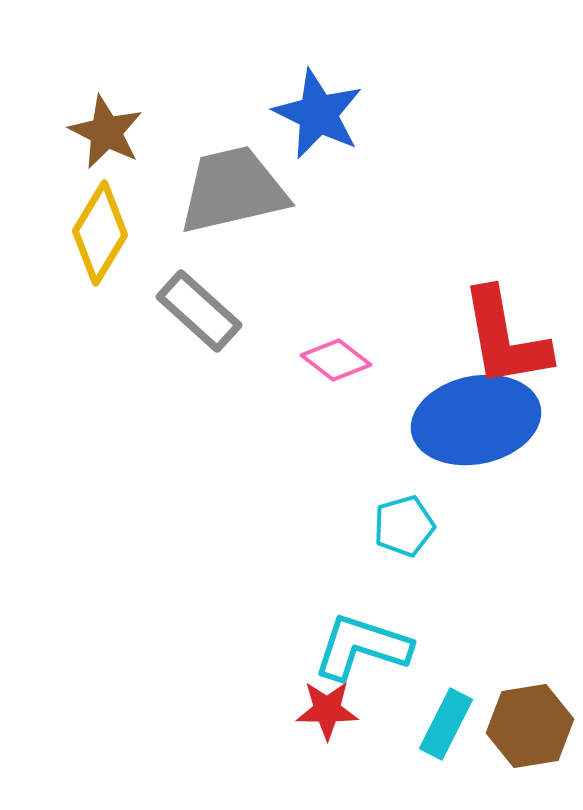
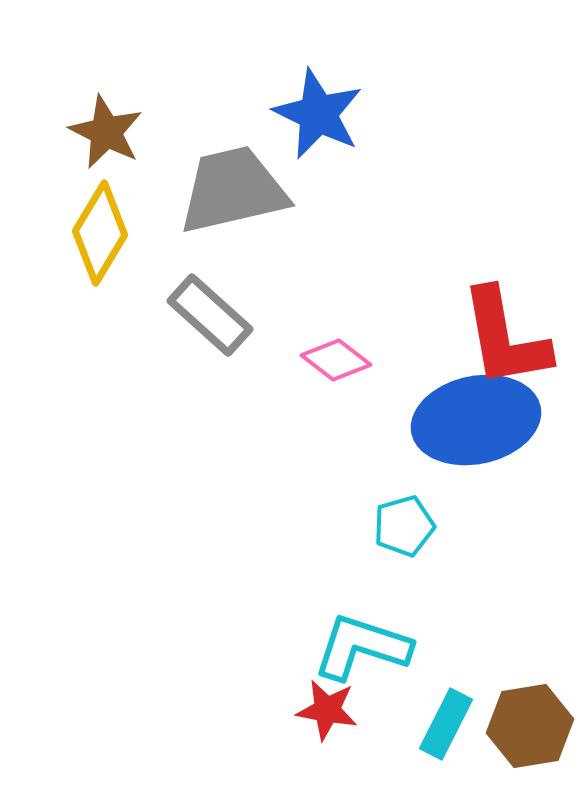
gray rectangle: moved 11 px right, 4 px down
red star: rotated 10 degrees clockwise
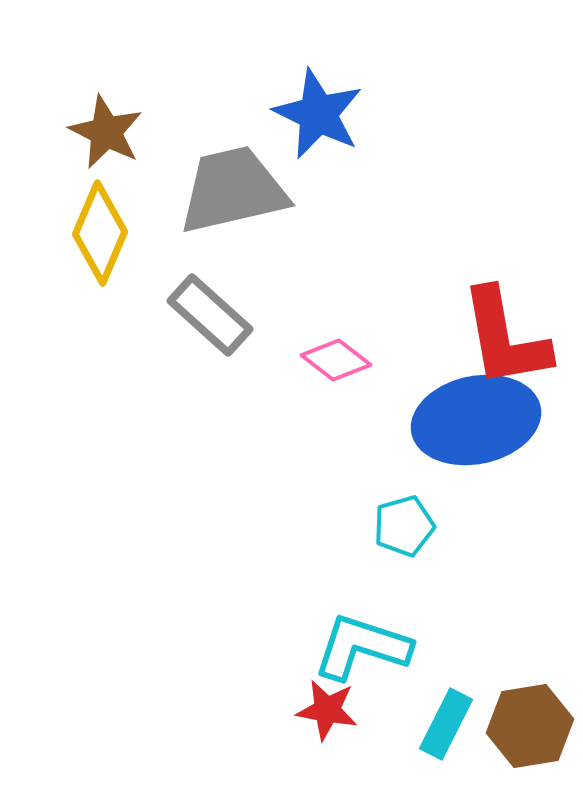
yellow diamond: rotated 8 degrees counterclockwise
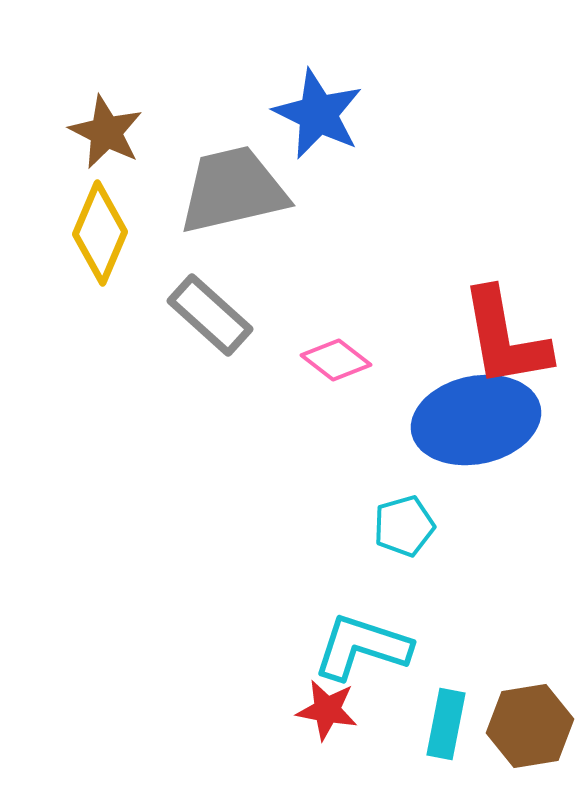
cyan rectangle: rotated 16 degrees counterclockwise
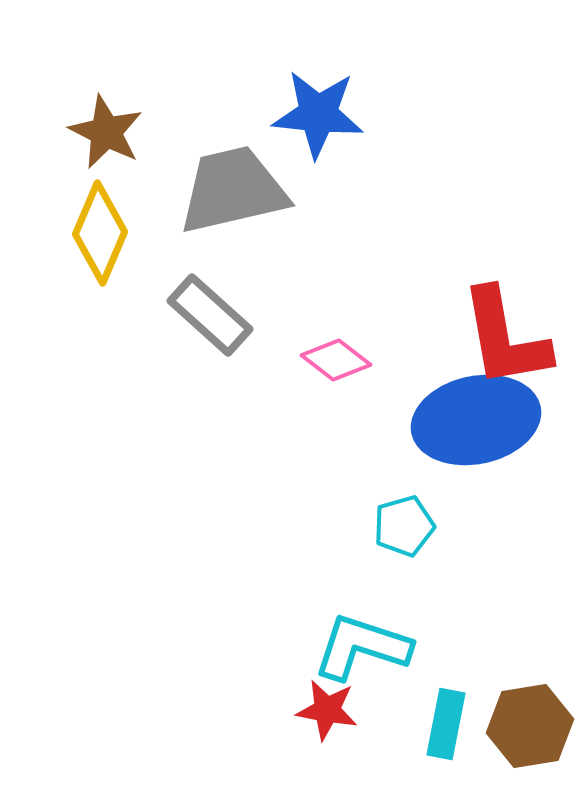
blue star: rotated 20 degrees counterclockwise
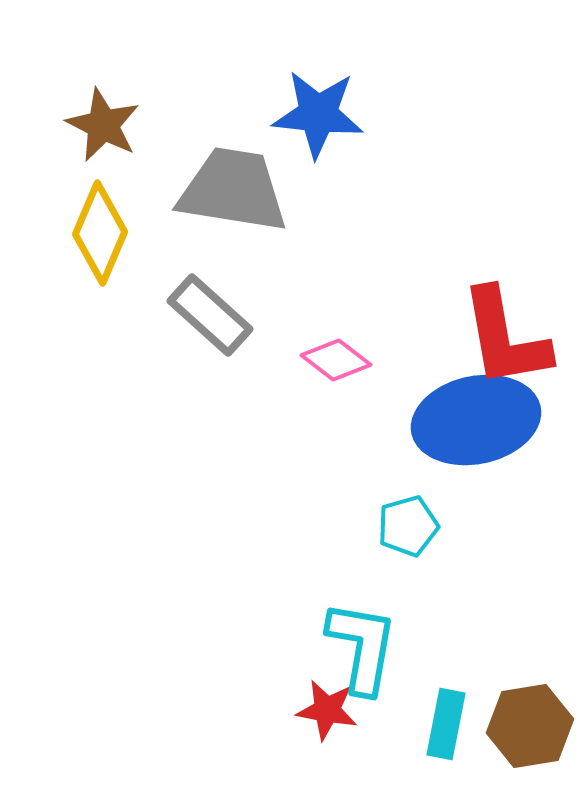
brown star: moved 3 px left, 7 px up
gray trapezoid: rotated 22 degrees clockwise
cyan pentagon: moved 4 px right
cyan L-shape: rotated 82 degrees clockwise
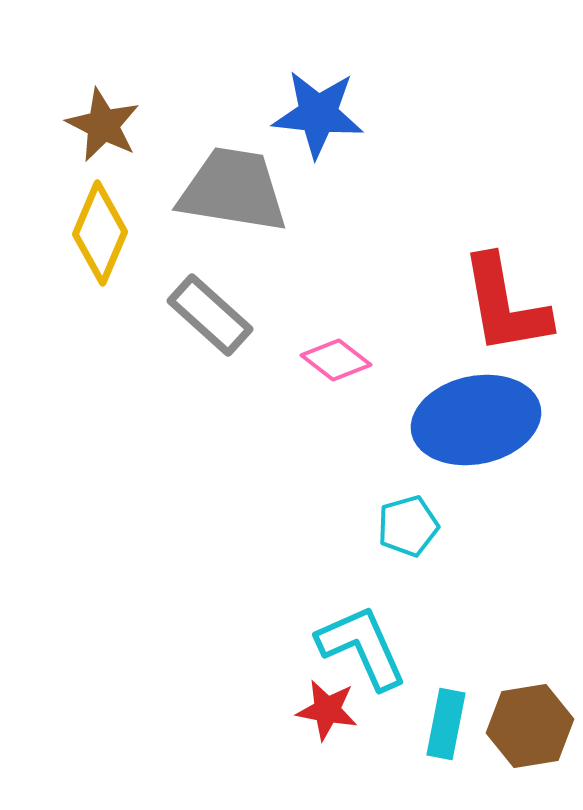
red L-shape: moved 33 px up
cyan L-shape: rotated 34 degrees counterclockwise
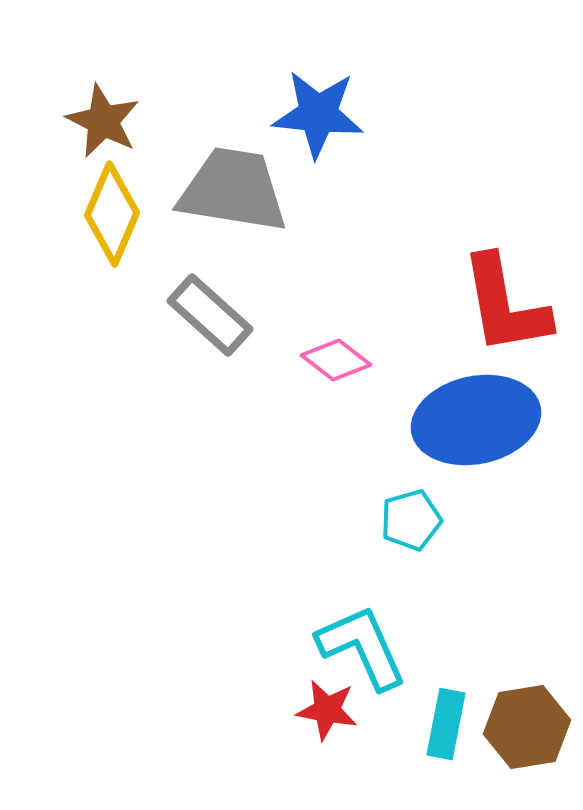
brown star: moved 4 px up
yellow diamond: moved 12 px right, 19 px up
cyan pentagon: moved 3 px right, 6 px up
brown hexagon: moved 3 px left, 1 px down
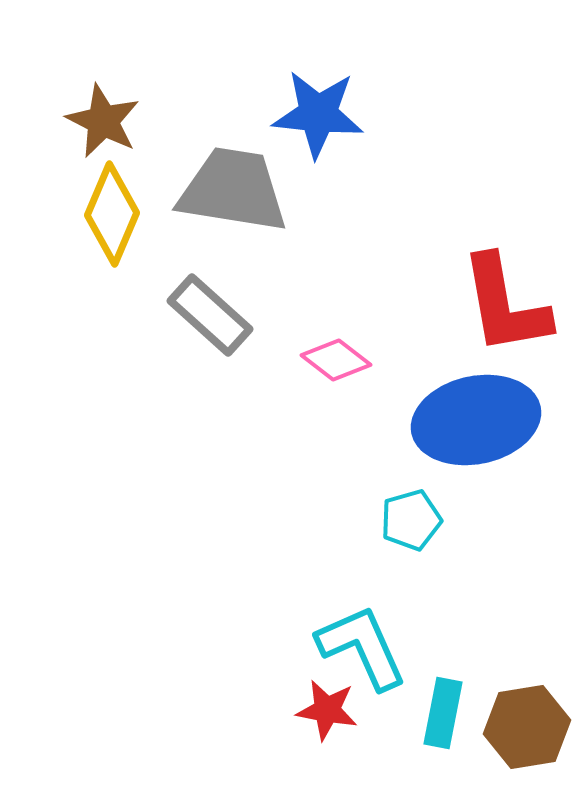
cyan rectangle: moved 3 px left, 11 px up
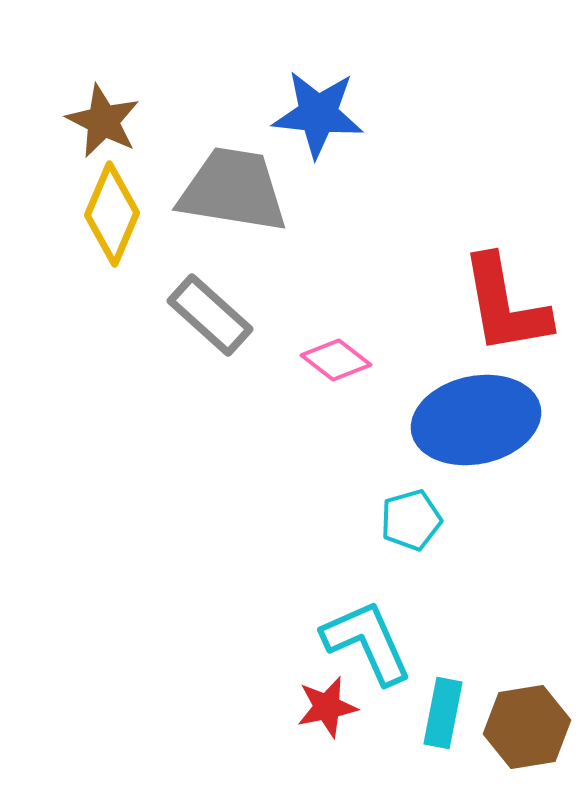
cyan L-shape: moved 5 px right, 5 px up
red star: moved 3 px up; rotated 22 degrees counterclockwise
